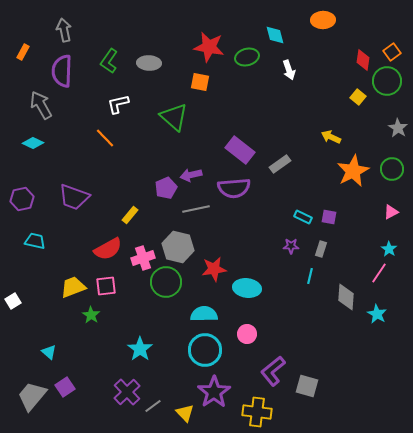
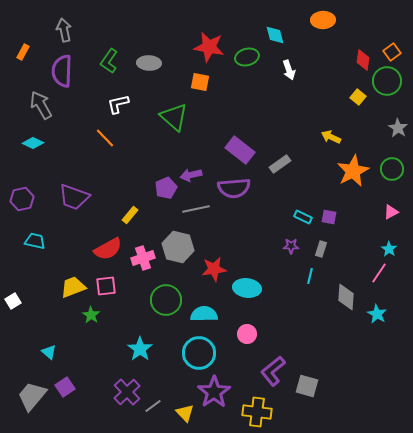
green circle at (166, 282): moved 18 px down
cyan circle at (205, 350): moved 6 px left, 3 px down
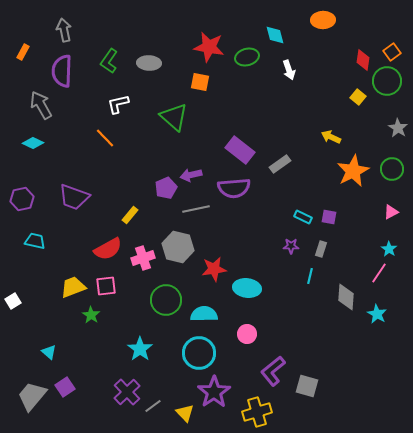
yellow cross at (257, 412): rotated 24 degrees counterclockwise
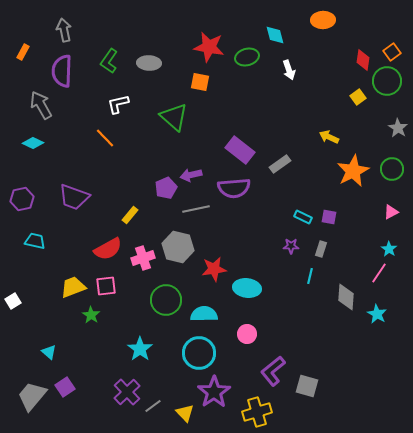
yellow square at (358, 97): rotated 14 degrees clockwise
yellow arrow at (331, 137): moved 2 px left
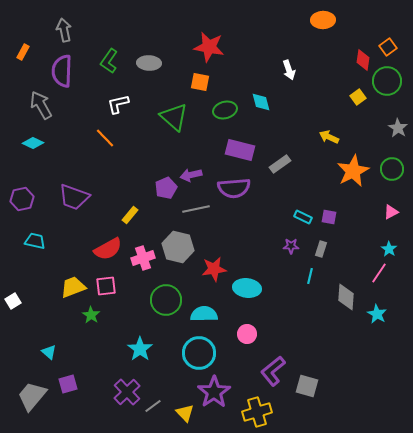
cyan diamond at (275, 35): moved 14 px left, 67 px down
orange square at (392, 52): moved 4 px left, 5 px up
green ellipse at (247, 57): moved 22 px left, 53 px down
purple rectangle at (240, 150): rotated 24 degrees counterclockwise
purple square at (65, 387): moved 3 px right, 3 px up; rotated 18 degrees clockwise
